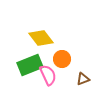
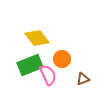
yellow diamond: moved 4 px left
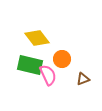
green rectangle: rotated 35 degrees clockwise
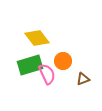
orange circle: moved 1 px right, 2 px down
green rectangle: rotated 30 degrees counterclockwise
pink semicircle: moved 1 px left, 1 px up
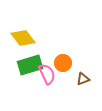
yellow diamond: moved 14 px left
orange circle: moved 2 px down
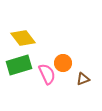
green rectangle: moved 11 px left
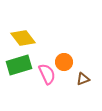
orange circle: moved 1 px right, 1 px up
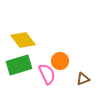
yellow diamond: moved 2 px down
orange circle: moved 4 px left, 1 px up
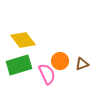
brown triangle: moved 1 px left, 15 px up
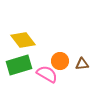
brown triangle: rotated 16 degrees clockwise
pink semicircle: rotated 35 degrees counterclockwise
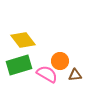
brown triangle: moved 7 px left, 11 px down
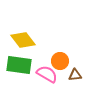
green rectangle: rotated 25 degrees clockwise
